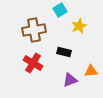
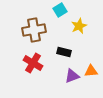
purple triangle: moved 2 px right, 4 px up
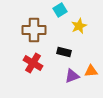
brown cross: rotated 10 degrees clockwise
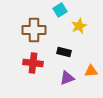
red cross: rotated 24 degrees counterclockwise
purple triangle: moved 5 px left, 2 px down
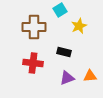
brown cross: moved 3 px up
orange triangle: moved 1 px left, 5 px down
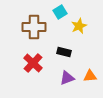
cyan square: moved 2 px down
red cross: rotated 36 degrees clockwise
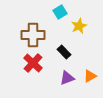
brown cross: moved 1 px left, 8 px down
black rectangle: rotated 32 degrees clockwise
orange triangle: rotated 24 degrees counterclockwise
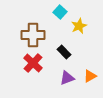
cyan square: rotated 16 degrees counterclockwise
